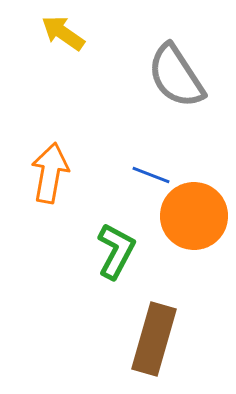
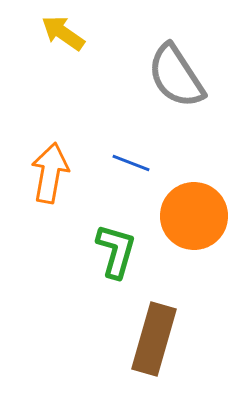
blue line: moved 20 px left, 12 px up
green L-shape: rotated 12 degrees counterclockwise
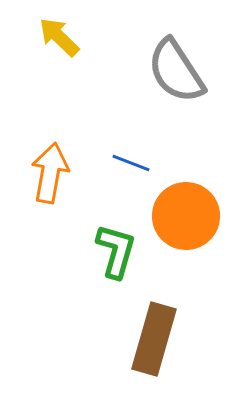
yellow arrow: moved 4 px left, 4 px down; rotated 9 degrees clockwise
gray semicircle: moved 5 px up
orange circle: moved 8 px left
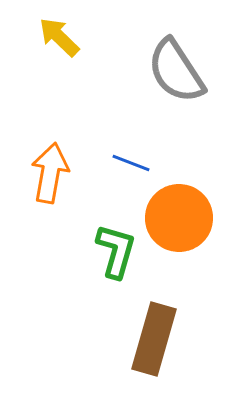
orange circle: moved 7 px left, 2 px down
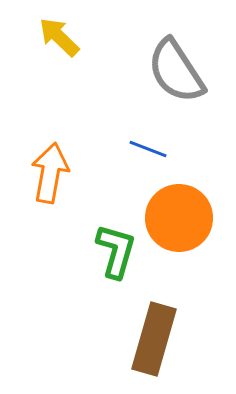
blue line: moved 17 px right, 14 px up
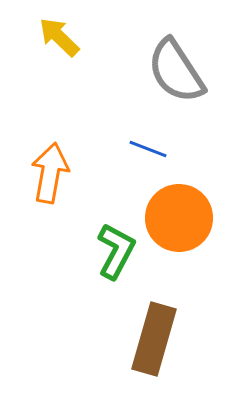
green L-shape: rotated 12 degrees clockwise
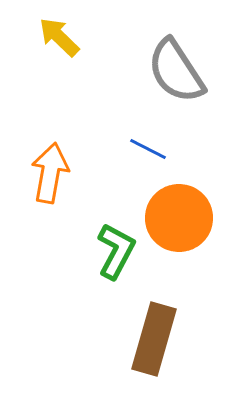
blue line: rotated 6 degrees clockwise
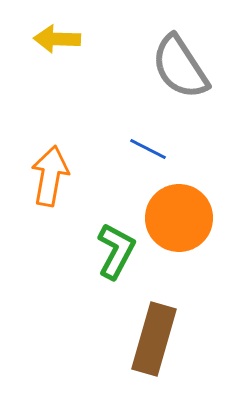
yellow arrow: moved 2 px left, 2 px down; rotated 42 degrees counterclockwise
gray semicircle: moved 4 px right, 4 px up
orange arrow: moved 3 px down
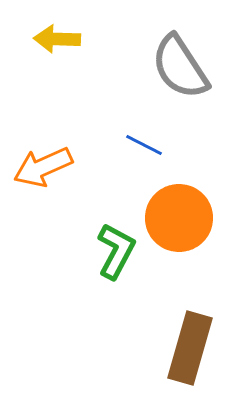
blue line: moved 4 px left, 4 px up
orange arrow: moved 7 px left, 9 px up; rotated 124 degrees counterclockwise
brown rectangle: moved 36 px right, 9 px down
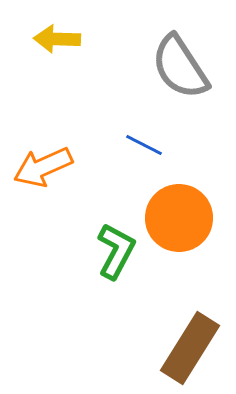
brown rectangle: rotated 16 degrees clockwise
